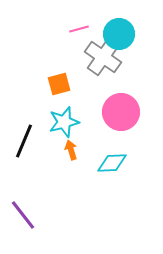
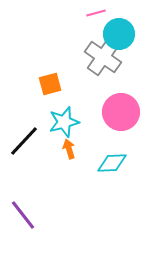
pink line: moved 17 px right, 16 px up
orange square: moved 9 px left
black line: rotated 20 degrees clockwise
orange arrow: moved 2 px left, 1 px up
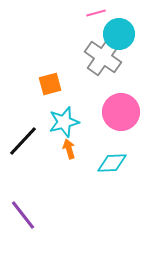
black line: moved 1 px left
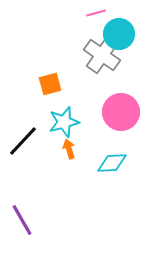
gray cross: moved 1 px left, 2 px up
purple line: moved 1 px left, 5 px down; rotated 8 degrees clockwise
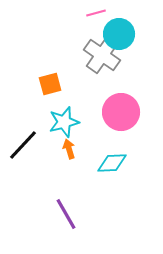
black line: moved 4 px down
purple line: moved 44 px right, 6 px up
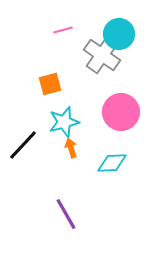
pink line: moved 33 px left, 17 px down
orange arrow: moved 2 px right, 1 px up
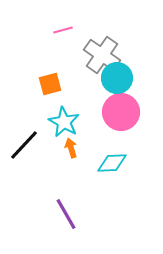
cyan circle: moved 2 px left, 44 px down
cyan star: rotated 28 degrees counterclockwise
black line: moved 1 px right
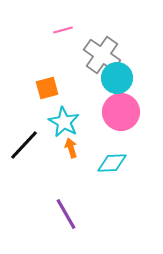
orange square: moved 3 px left, 4 px down
